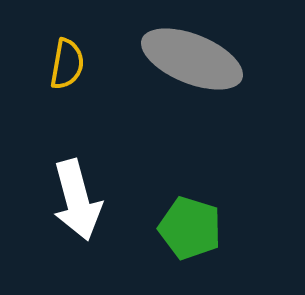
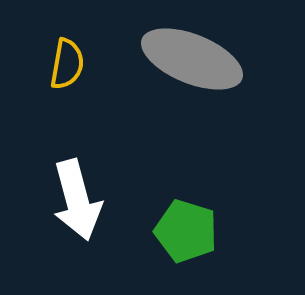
green pentagon: moved 4 px left, 3 px down
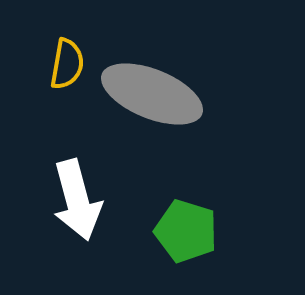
gray ellipse: moved 40 px left, 35 px down
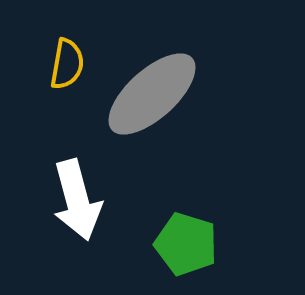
gray ellipse: rotated 64 degrees counterclockwise
green pentagon: moved 13 px down
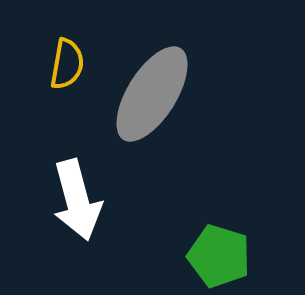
gray ellipse: rotated 16 degrees counterclockwise
green pentagon: moved 33 px right, 12 px down
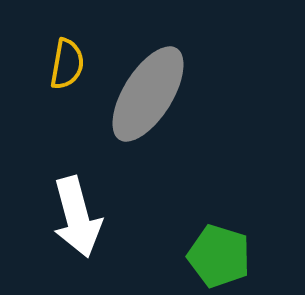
gray ellipse: moved 4 px left
white arrow: moved 17 px down
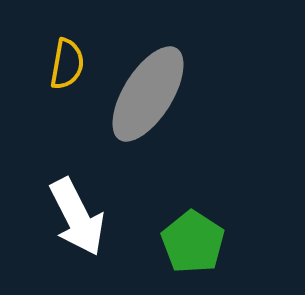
white arrow: rotated 12 degrees counterclockwise
green pentagon: moved 26 px left, 14 px up; rotated 16 degrees clockwise
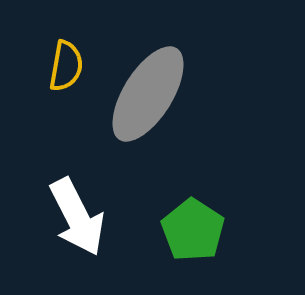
yellow semicircle: moved 1 px left, 2 px down
green pentagon: moved 12 px up
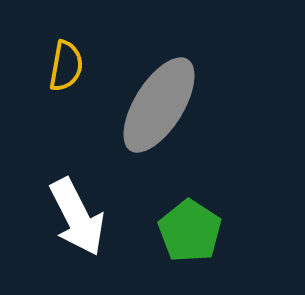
gray ellipse: moved 11 px right, 11 px down
green pentagon: moved 3 px left, 1 px down
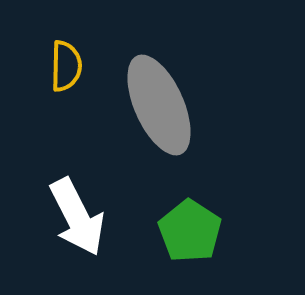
yellow semicircle: rotated 9 degrees counterclockwise
gray ellipse: rotated 56 degrees counterclockwise
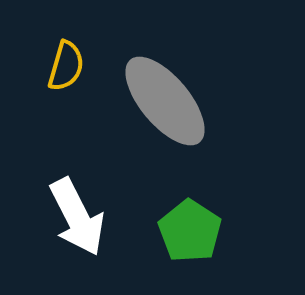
yellow semicircle: rotated 15 degrees clockwise
gray ellipse: moved 6 px right, 4 px up; rotated 16 degrees counterclockwise
